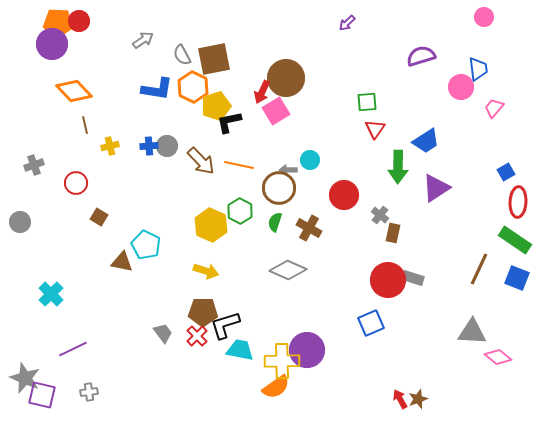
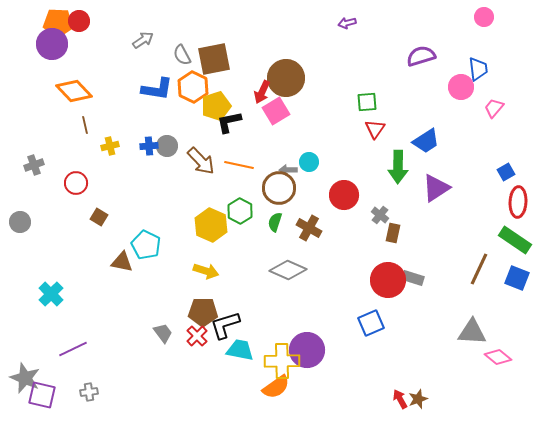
purple arrow at (347, 23): rotated 30 degrees clockwise
cyan circle at (310, 160): moved 1 px left, 2 px down
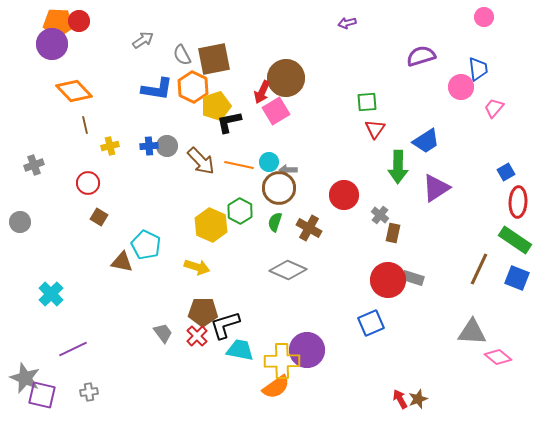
cyan circle at (309, 162): moved 40 px left
red circle at (76, 183): moved 12 px right
yellow arrow at (206, 271): moved 9 px left, 4 px up
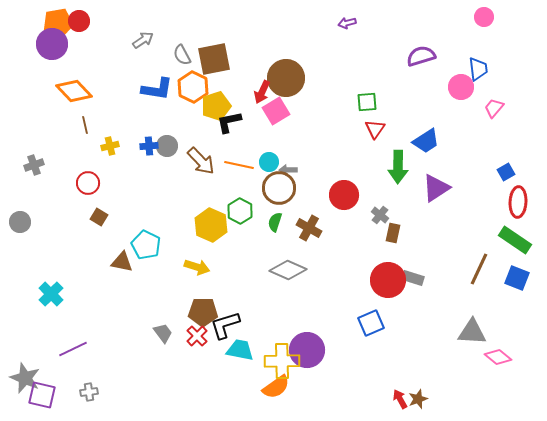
orange pentagon at (58, 23): rotated 12 degrees counterclockwise
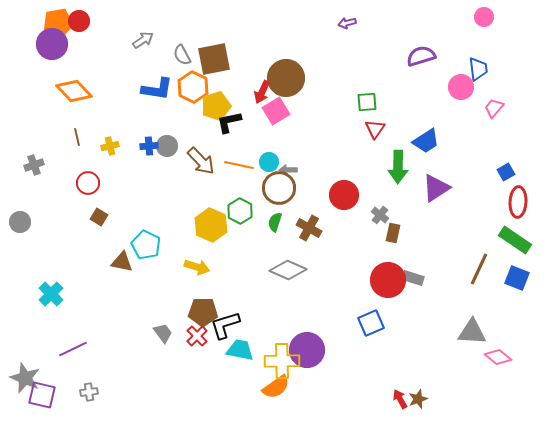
brown line at (85, 125): moved 8 px left, 12 px down
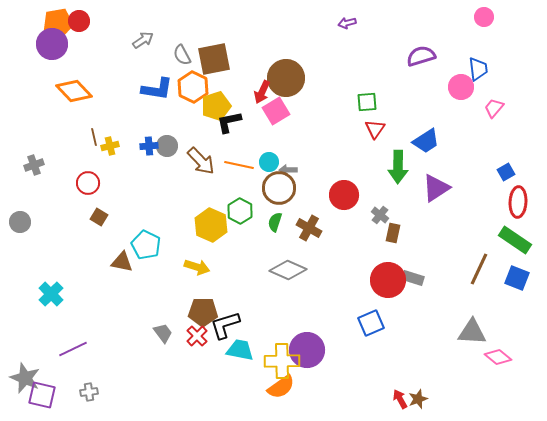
brown line at (77, 137): moved 17 px right
orange semicircle at (276, 387): moved 5 px right
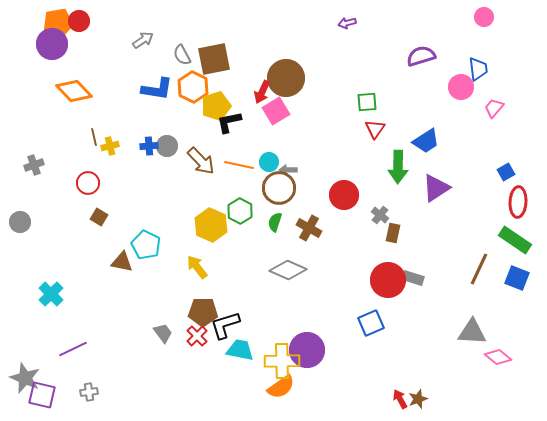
yellow arrow at (197, 267): rotated 145 degrees counterclockwise
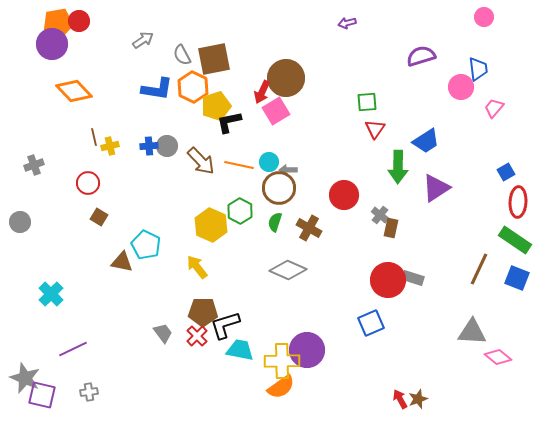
brown rectangle at (393, 233): moved 2 px left, 5 px up
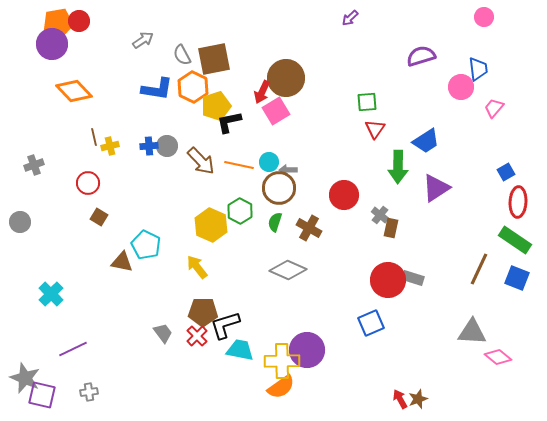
purple arrow at (347, 23): moved 3 px right, 5 px up; rotated 30 degrees counterclockwise
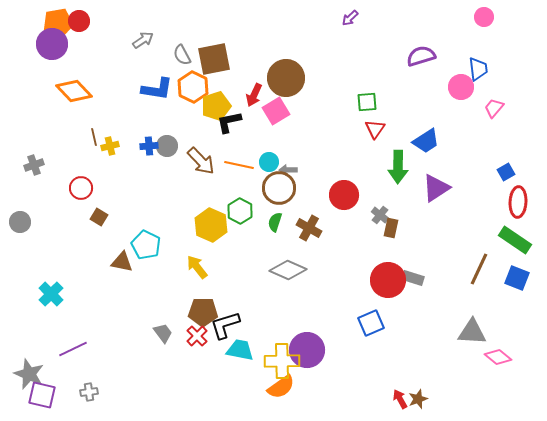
red arrow at (262, 92): moved 8 px left, 3 px down
red circle at (88, 183): moved 7 px left, 5 px down
gray star at (25, 378): moved 4 px right, 4 px up
